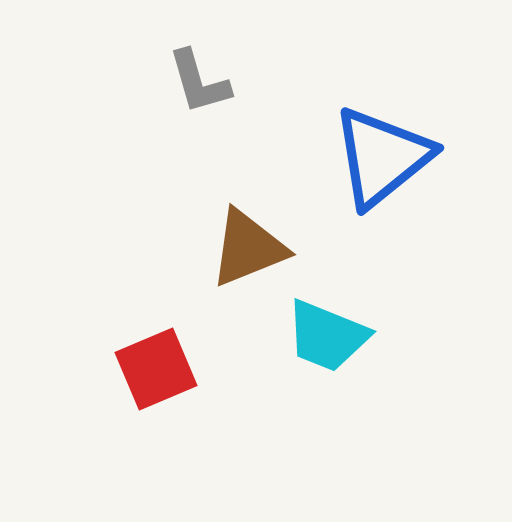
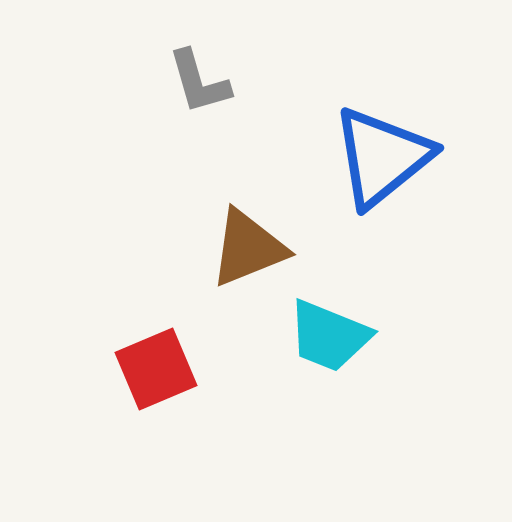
cyan trapezoid: moved 2 px right
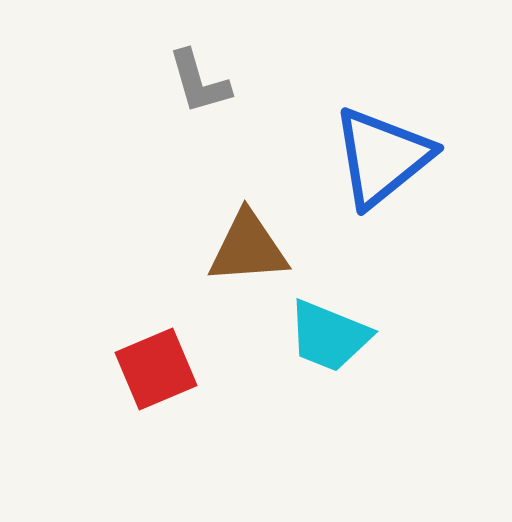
brown triangle: rotated 18 degrees clockwise
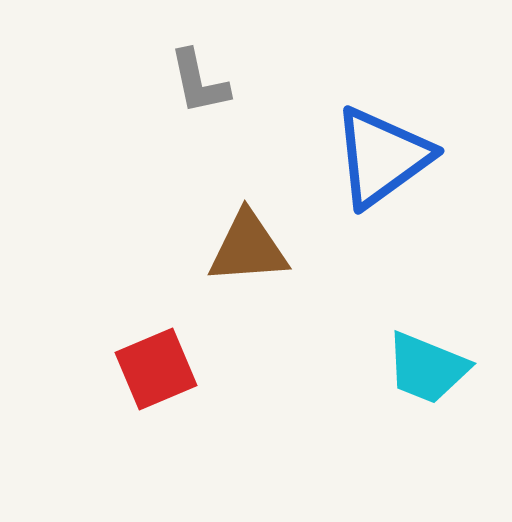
gray L-shape: rotated 4 degrees clockwise
blue triangle: rotated 3 degrees clockwise
cyan trapezoid: moved 98 px right, 32 px down
